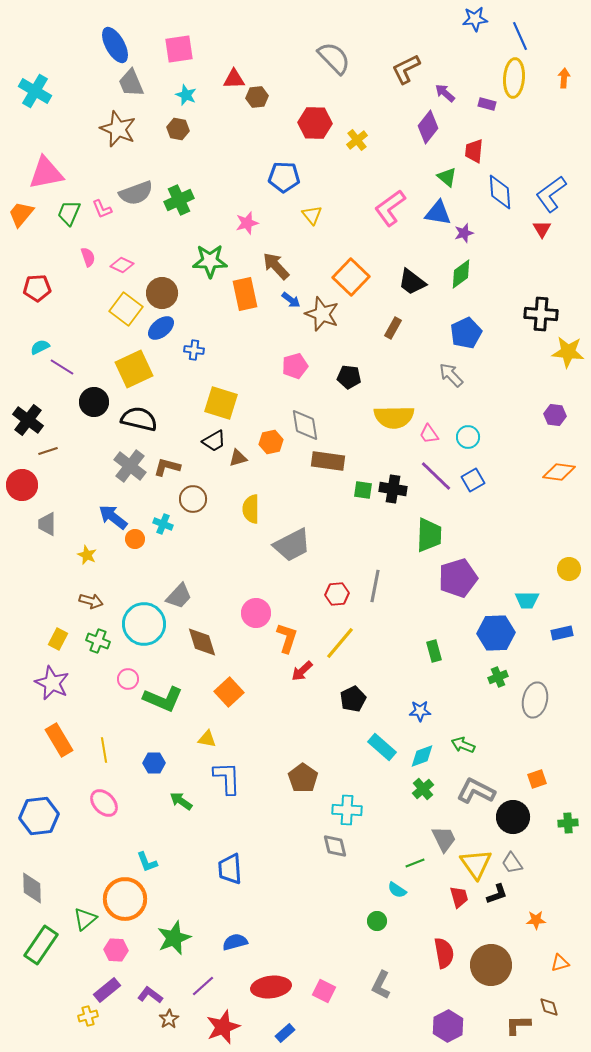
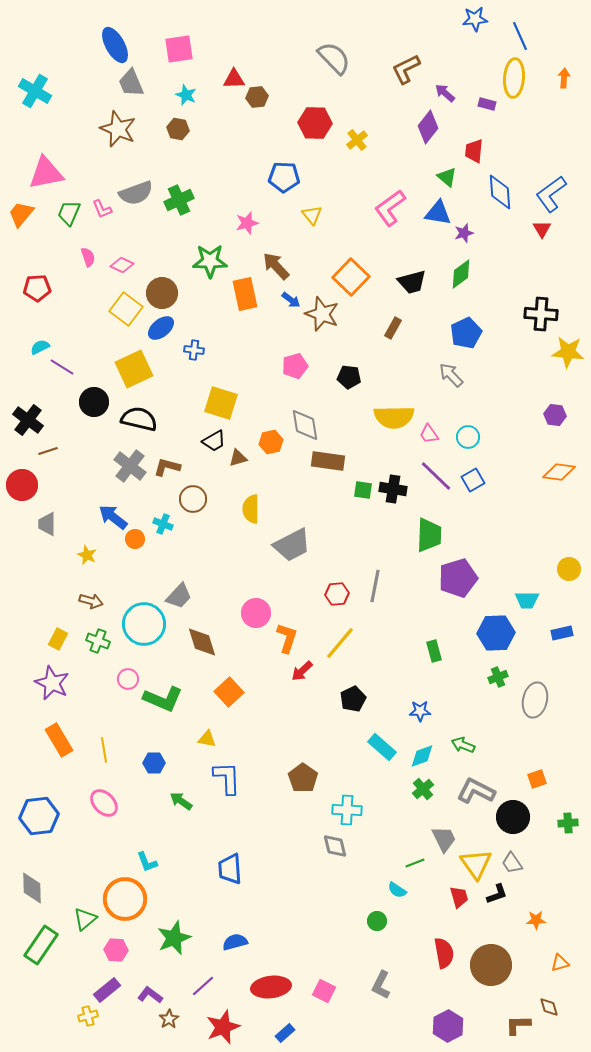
black trapezoid at (412, 282): rotated 52 degrees counterclockwise
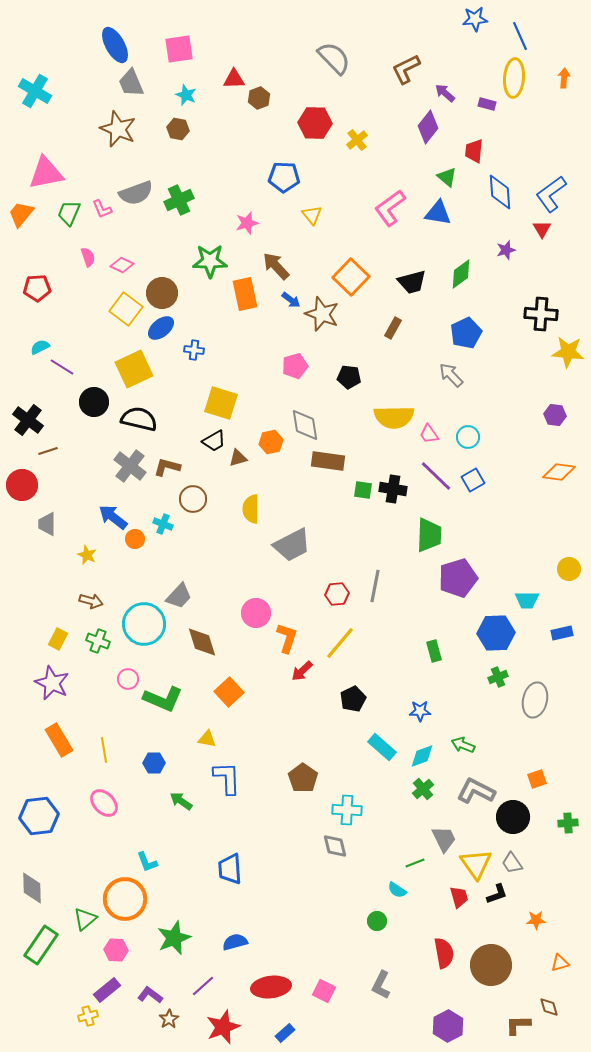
brown hexagon at (257, 97): moved 2 px right, 1 px down; rotated 15 degrees counterclockwise
purple star at (464, 233): moved 42 px right, 17 px down
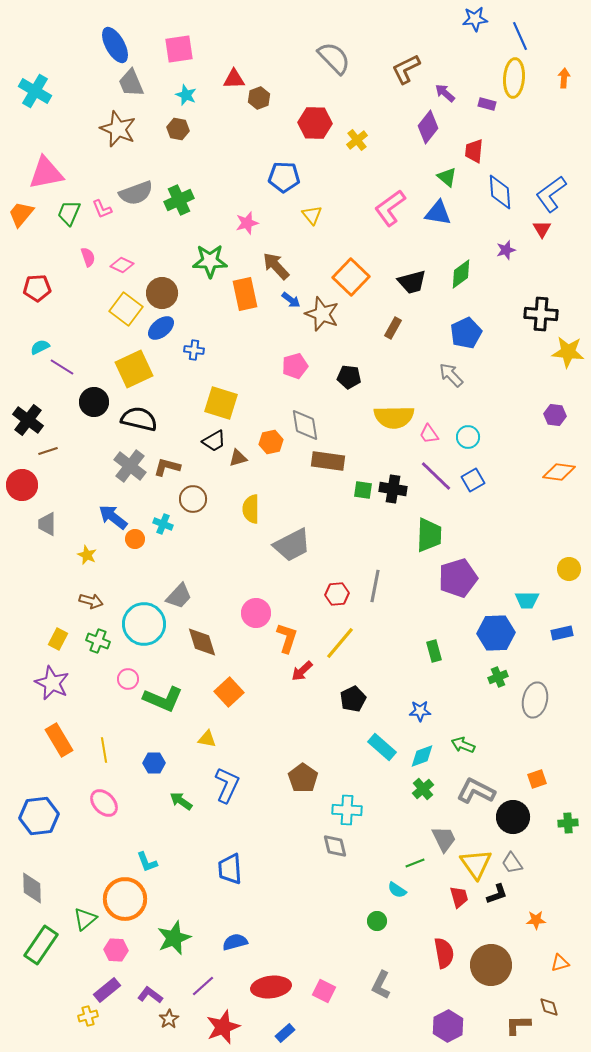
blue L-shape at (227, 778): moved 7 px down; rotated 27 degrees clockwise
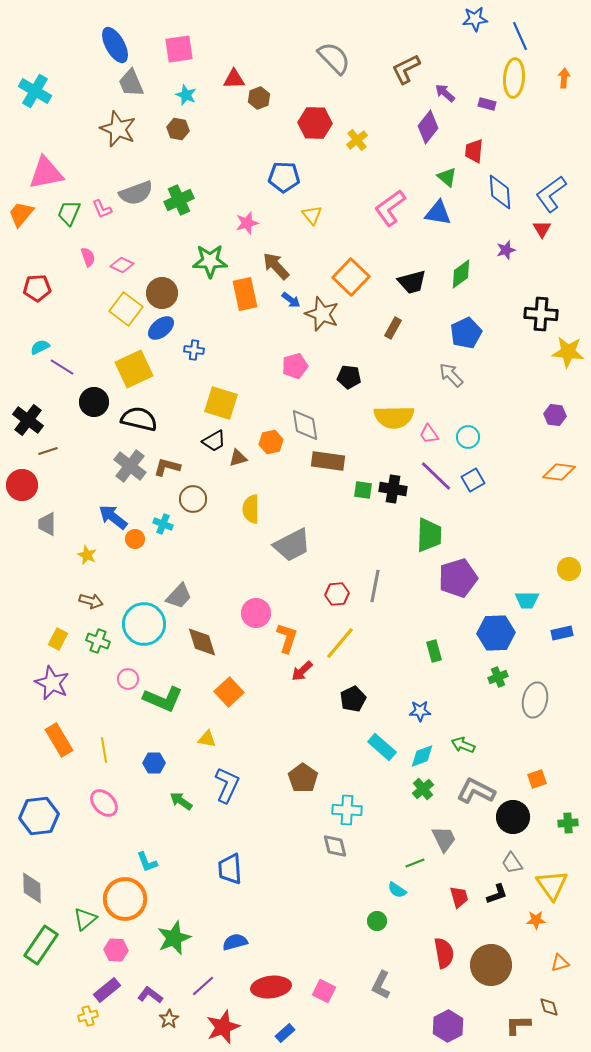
yellow triangle at (476, 864): moved 76 px right, 21 px down
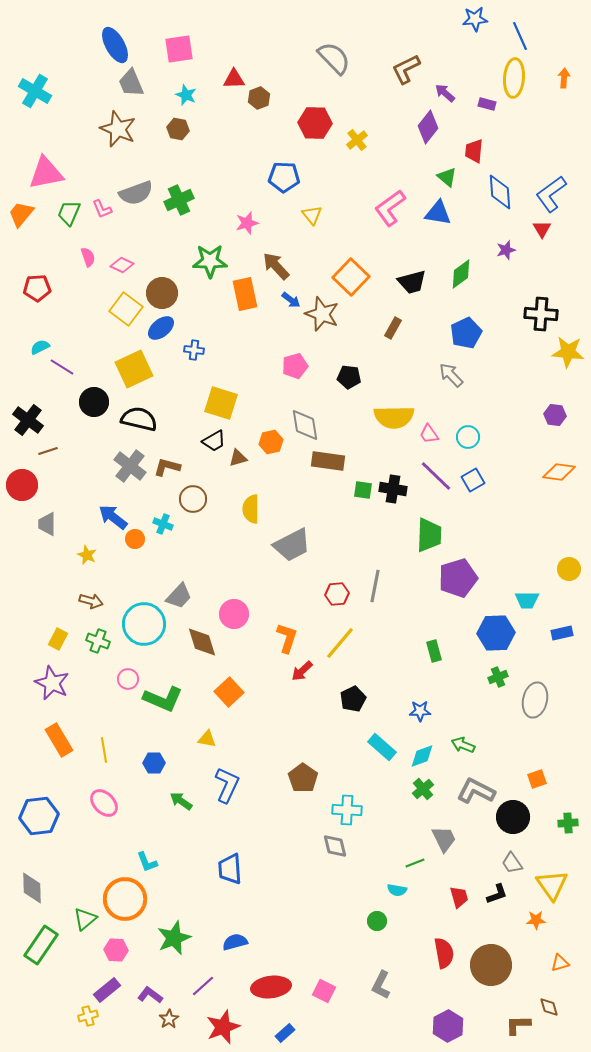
pink circle at (256, 613): moved 22 px left, 1 px down
cyan semicircle at (397, 890): rotated 24 degrees counterclockwise
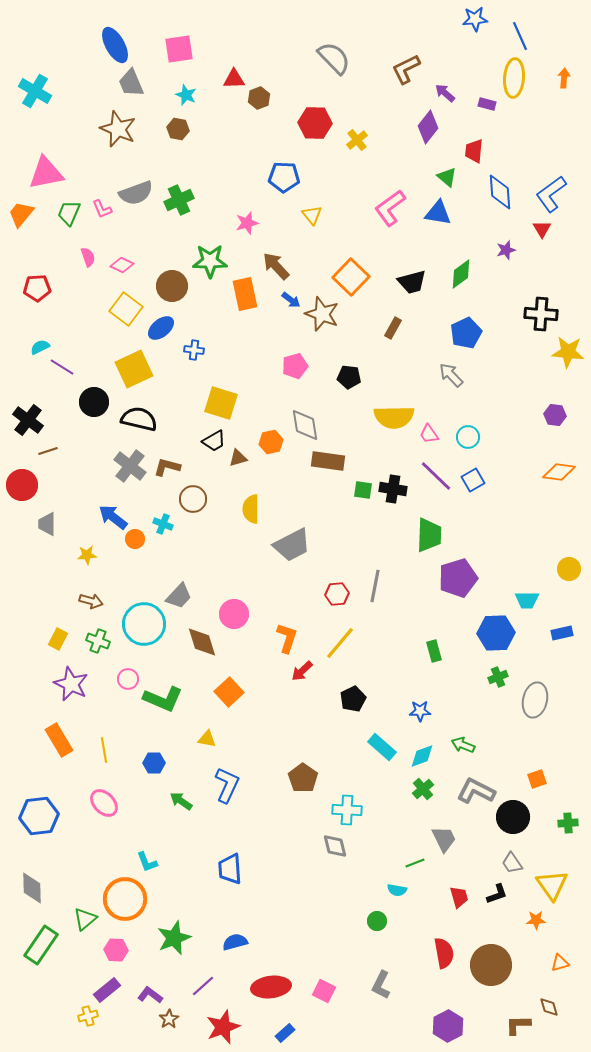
brown circle at (162, 293): moved 10 px right, 7 px up
yellow star at (87, 555): rotated 30 degrees counterclockwise
purple star at (52, 683): moved 19 px right, 1 px down
